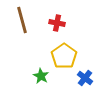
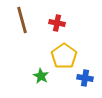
blue cross: rotated 28 degrees counterclockwise
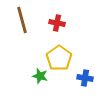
yellow pentagon: moved 5 px left, 2 px down
green star: moved 1 px left; rotated 14 degrees counterclockwise
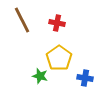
brown line: rotated 12 degrees counterclockwise
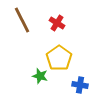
red cross: rotated 21 degrees clockwise
blue cross: moved 5 px left, 7 px down
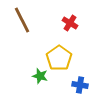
red cross: moved 13 px right
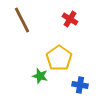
red cross: moved 4 px up
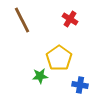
green star: rotated 21 degrees counterclockwise
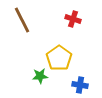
red cross: moved 3 px right; rotated 14 degrees counterclockwise
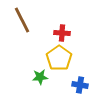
red cross: moved 11 px left, 14 px down; rotated 14 degrees counterclockwise
green star: moved 1 px down
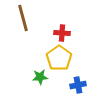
brown line: moved 1 px right, 2 px up; rotated 12 degrees clockwise
blue cross: moved 2 px left; rotated 21 degrees counterclockwise
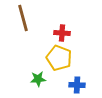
yellow pentagon: rotated 15 degrees counterclockwise
green star: moved 2 px left, 2 px down
blue cross: moved 1 px left; rotated 14 degrees clockwise
